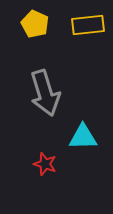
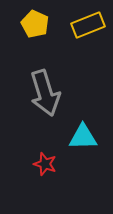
yellow rectangle: rotated 16 degrees counterclockwise
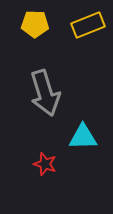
yellow pentagon: rotated 24 degrees counterclockwise
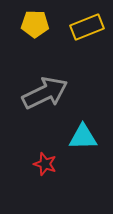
yellow rectangle: moved 1 px left, 2 px down
gray arrow: rotated 99 degrees counterclockwise
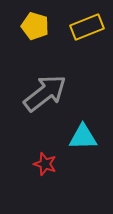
yellow pentagon: moved 2 px down; rotated 16 degrees clockwise
gray arrow: rotated 12 degrees counterclockwise
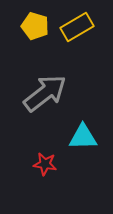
yellow rectangle: moved 10 px left; rotated 8 degrees counterclockwise
red star: rotated 10 degrees counterclockwise
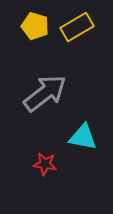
cyan triangle: rotated 12 degrees clockwise
